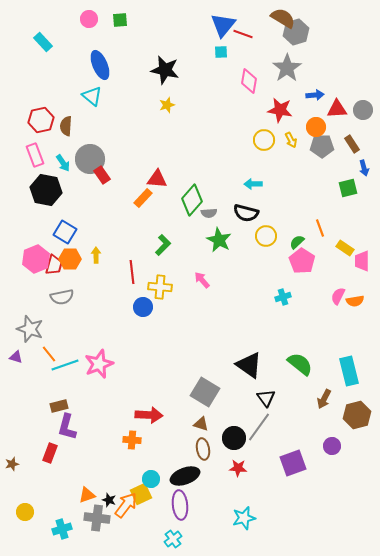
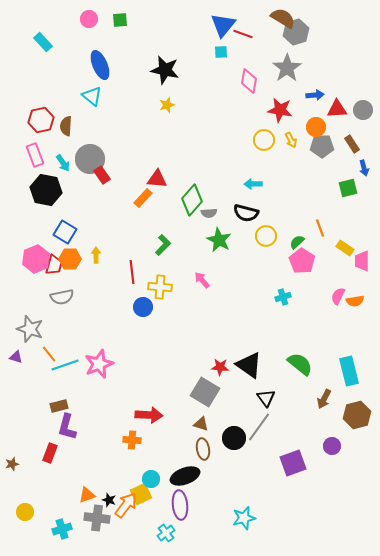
red star at (238, 468): moved 18 px left, 101 px up
cyan cross at (173, 539): moved 7 px left, 6 px up
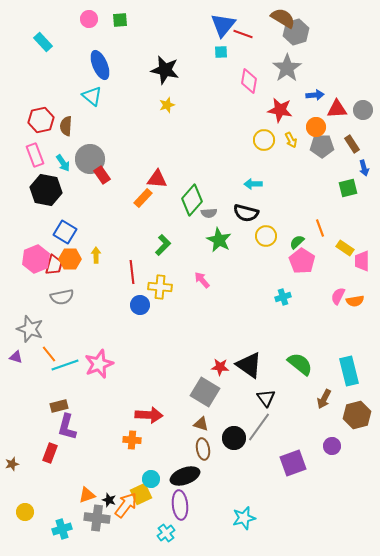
blue circle at (143, 307): moved 3 px left, 2 px up
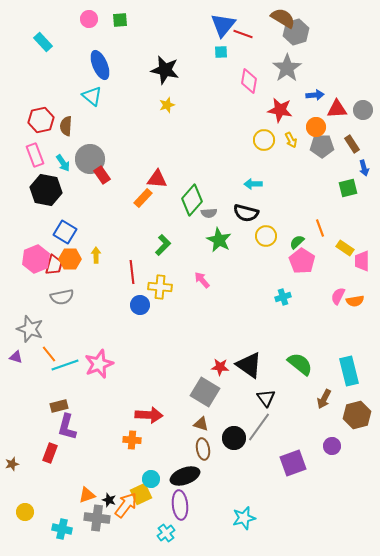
cyan cross at (62, 529): rotated 30 degrees clockwise
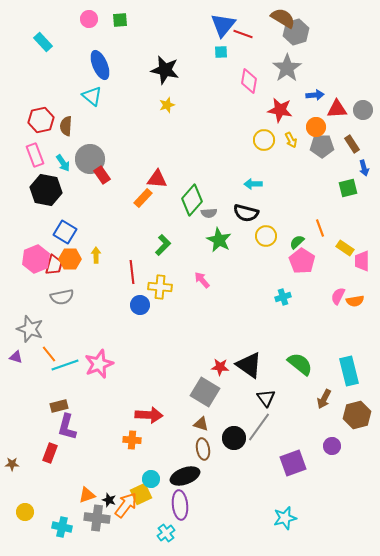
brown star at (12, 464): rotated 16 degrees clockwise
cyan star at (244, 518): moved 41 px right
cyan cross at (62, 529): moved 2 px up
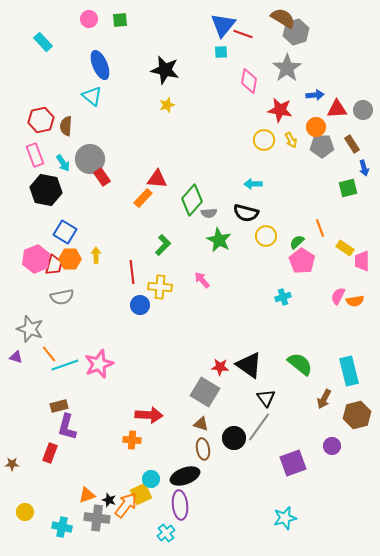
red rectangle at (102, 175): moved 2 px down
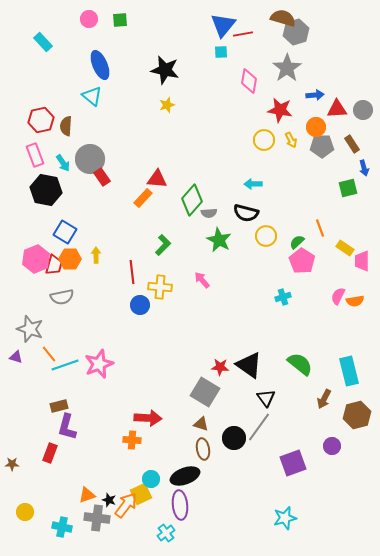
brown semicircle at (283, 18): rotated 15 degrees counterclockwise
red line at (243, 34): rotated 30 degrees counterclockwise
red arrow at (149, 415): moved 1 px left, 3 px down
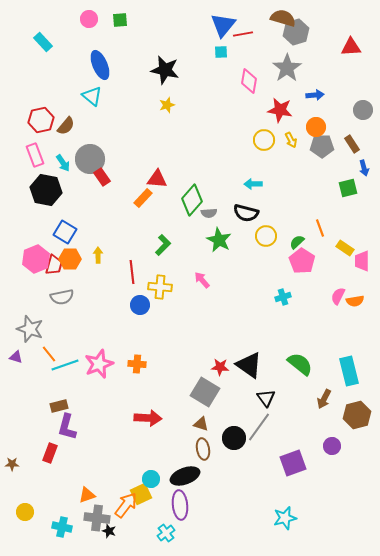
red triangle at (337, 109): moved 14 px right, 62 px up
brown semicircle at (66, 126): rotated 144 degrees counterclockwise
yellow arrow at (96, 255): moved 2 px right
orange cross at (132, 440): moved 5 px right, 76 px up
black star at (109, 500): moved 31 px down
